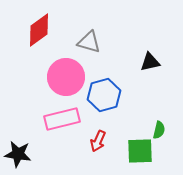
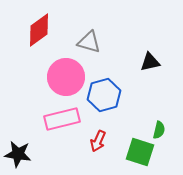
green square: moved 1 px down; rotated 20 degrees clockwise
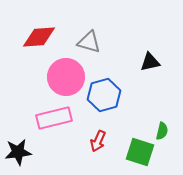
red diamond: moved 7 px down; rotated 32 degrees clockwise
pink rectangle: moved 8 px left, 1 px up
green semicircle: moved 3 px right, 1 px down
black star: moved 2 px up; rotated 16 degrees counterclockwise
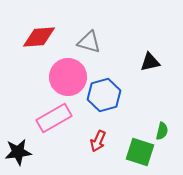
pink circle: moved 2 px right
pink rectangle: rotated 16 degrees counterclockwise
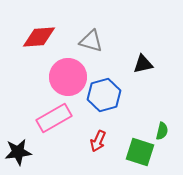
gray triangle: moved 2 px right, 1 px up
black triangle: moved 7 px left, 2 px down
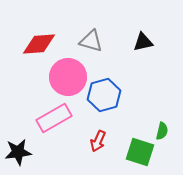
red diamond: moved 7 px down
black triangle: moved 22 px up
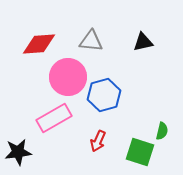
gray triangle: rotated 10 degrees counterclockwise
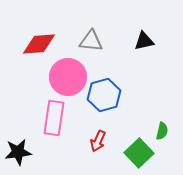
black triangle: moved 1 px right, 1 px up
pink rectangle: rotated 52 degrees counterclockwise
green square: moved 1 px left, 1 px down; rotated 28 degrees clockwise
